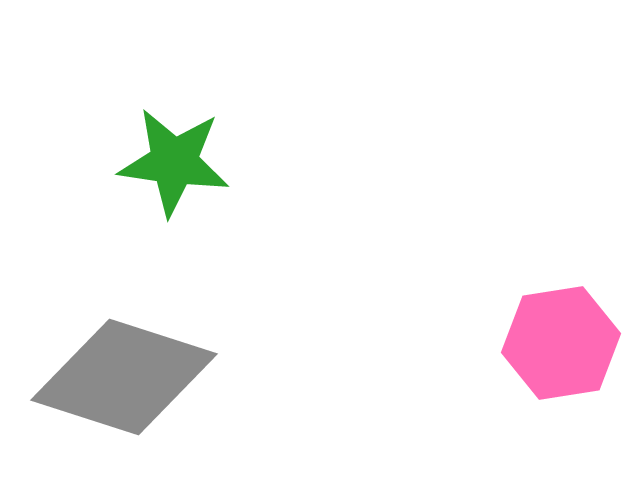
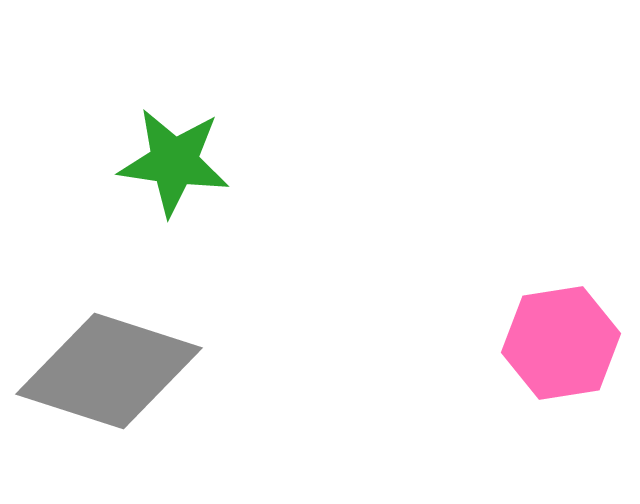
gray diamond: moved 15 px left, 6 px up
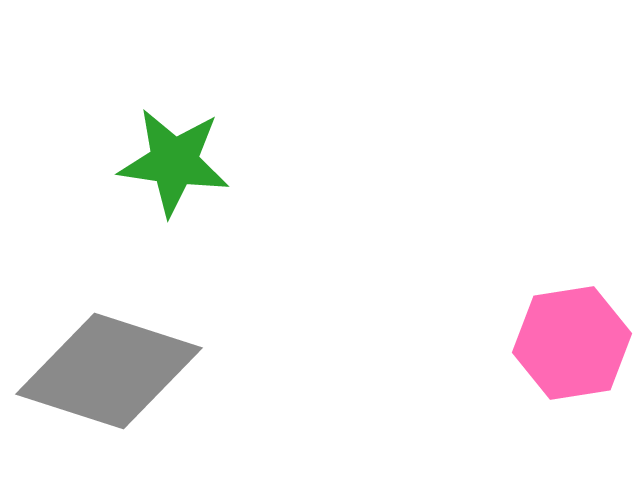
pink hexagon: moved 11 px right
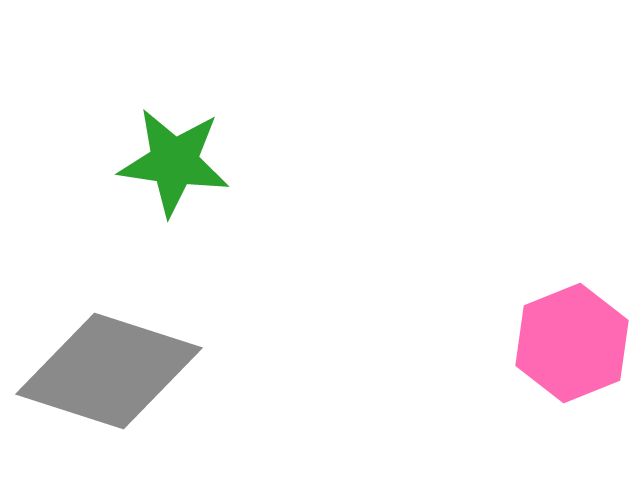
pink hexagon: rotated 13 degrees counterclockwise
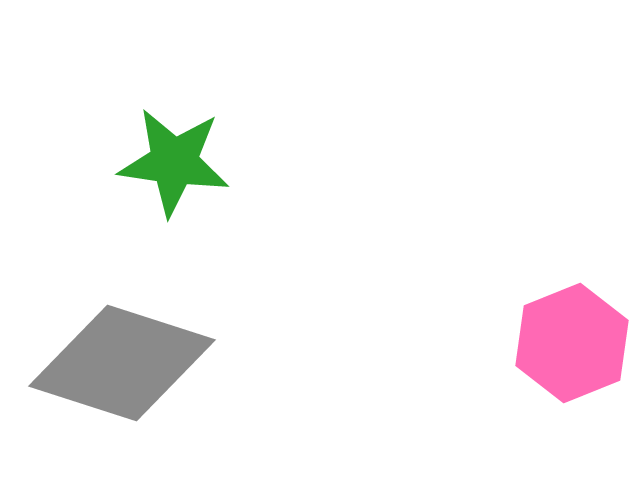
gray diamond: moved 13 px right, 8 px up
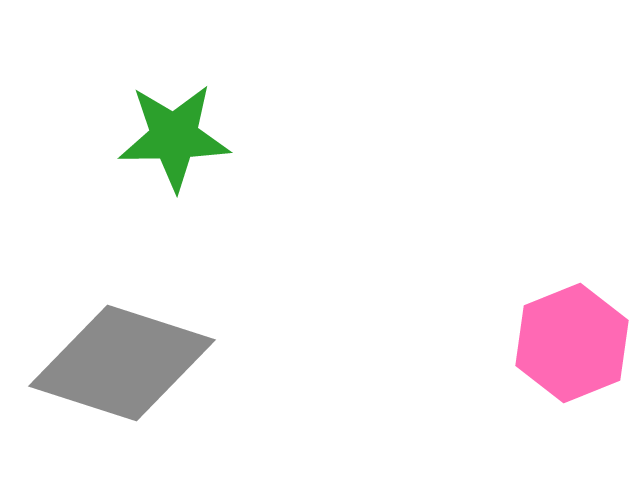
green star: moved 25 px up; rotated 9 degrees counterclockwise
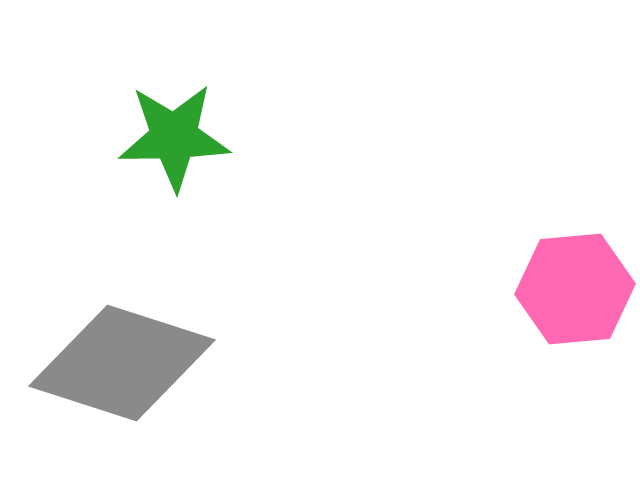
pink hexagon: moved 3 px right, 54 px up; rotated 17 degrees clockwise
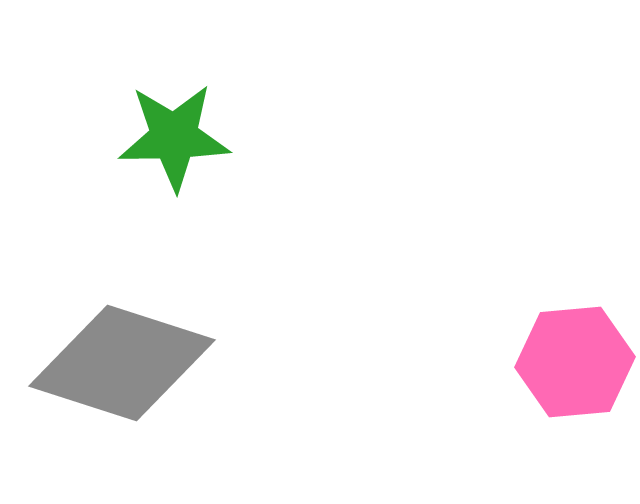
pink hexagon: moved 73 px down
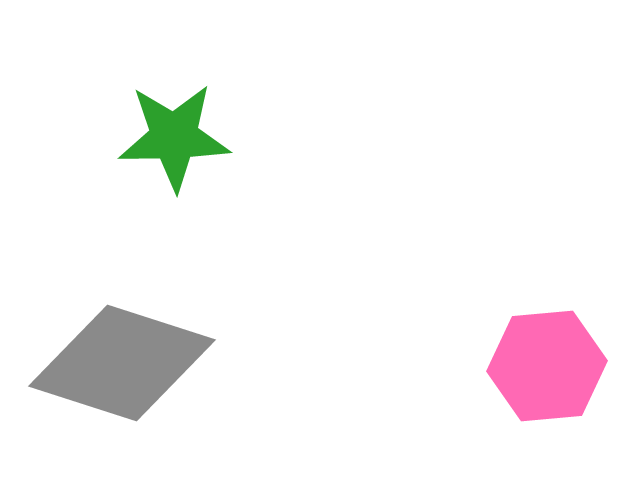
pink hexagon: moved 28 px left, 4 px down
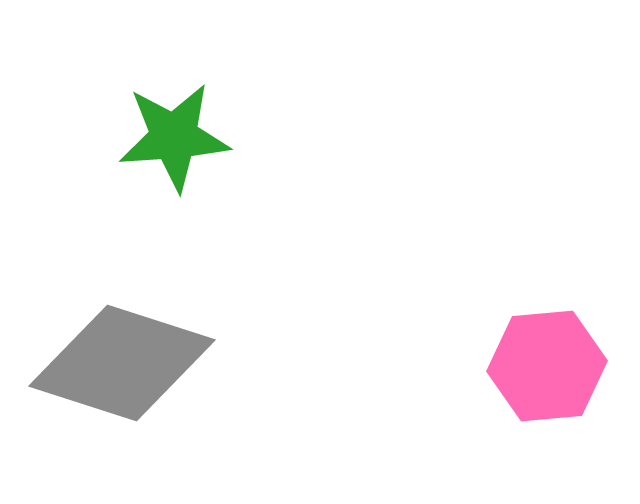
green star: rotated 3 degrees counterclockwise
